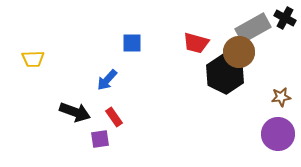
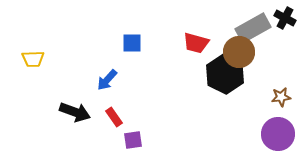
purple square: moved 33 px right, 1 px down
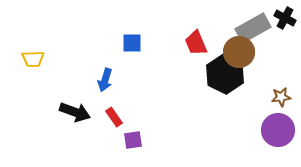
red trapezoid: rotated 52 degrees clockwise
blue arrow: moved 2 px left; rotated 25 degrees counterclockwise
purple circle: moved 4 px up
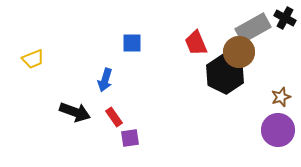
yellow trapezoid: rotated 20 degrees counterclockwise
brown star: rotated 12 degrees counterclockwise
purple square: moved 3 px left, 2 px up
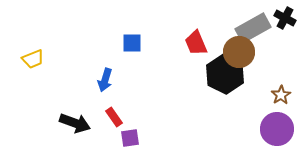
brown star: moved 2 px up; rotated 12 degrees counterclockwise
black arrow: moved 11 px down
purple circle: moved 1 px left, 1 px up
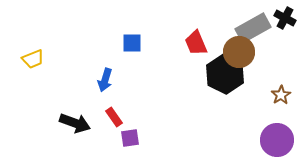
purple circle: moved 11 px down
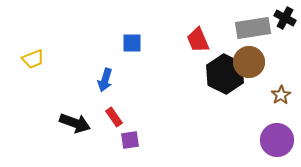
gray rectangle: rotated 20 degrees clockwise
red trapezoid: moved 2 px right, 3 px up
brown circle: moved 10 px right, 10 px down
purple square: moved 2 px down
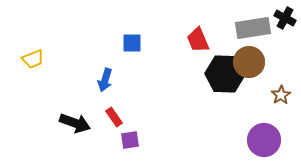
black hexagon: rotated 24 degrees counterclockwise
purple circle: moved 13 px left
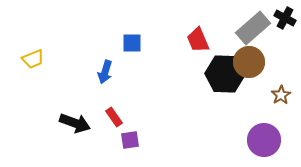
gray rectangle: rotated 32 degrees counterclockwise
blue arrow: moved 8 px up
